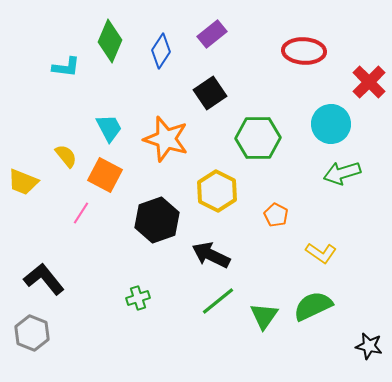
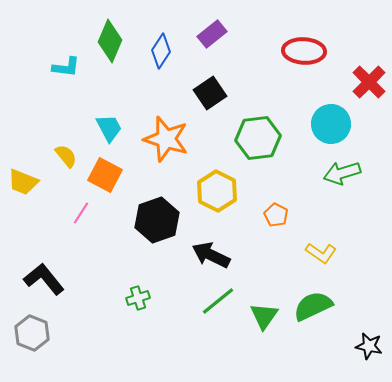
green hexagon: rotated 6 degrees counterclockwise
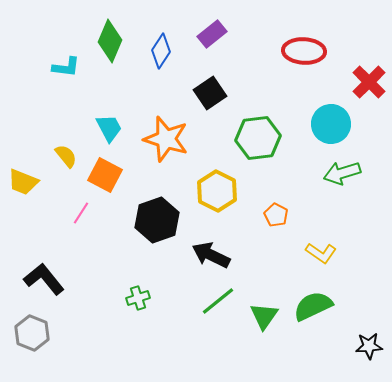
black star: rotated 16 degrees counterclockwise
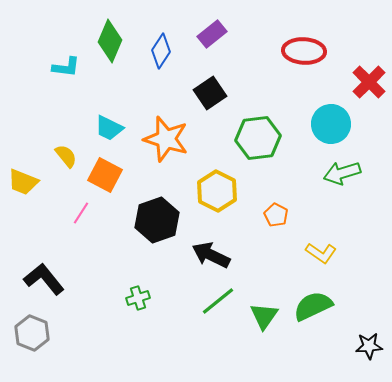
cyan trapezoid: rotated 144 degrees clockwise
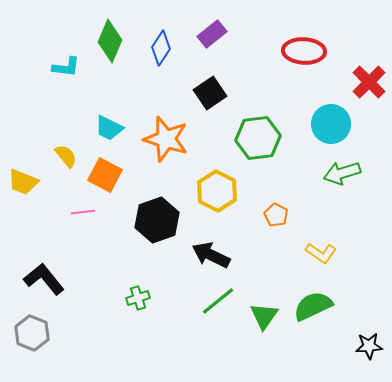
blue diamond: moved 3 px up
pink line: moved 2 px right, 1 px up; rotated 50 degrees clockwise
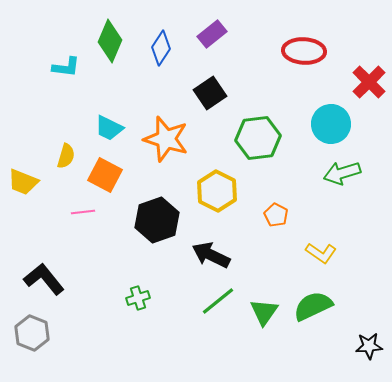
yellow semicircle: rotated 55 degrees clockwise
green triangle: moved 4 px up
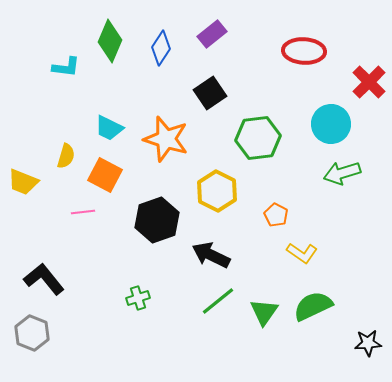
yellow L-shape: moved 19 px left
black star: moved 1 px left, 3 px up
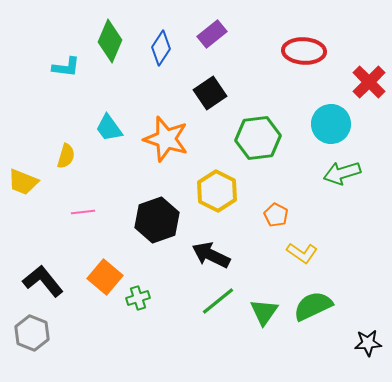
cyan trapezoid: rotated 28 degrees clockwise
orange square: moved 102 px down; rotated 12 degrees clockwise
black L-shape: moved 1 px left, 2 px down
